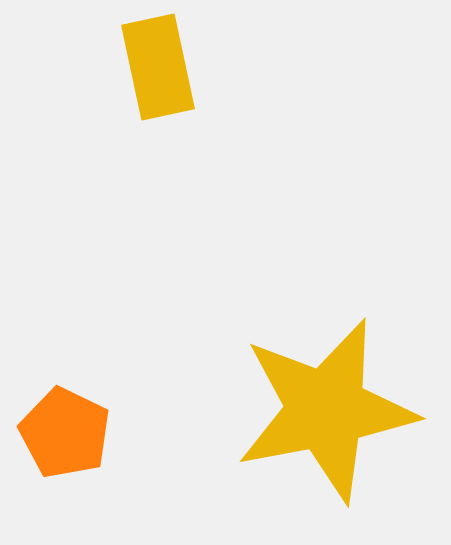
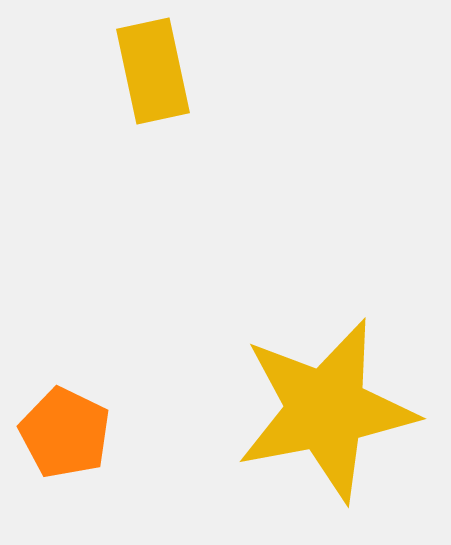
yellow rectangle: moved 5 px left, 4 px down
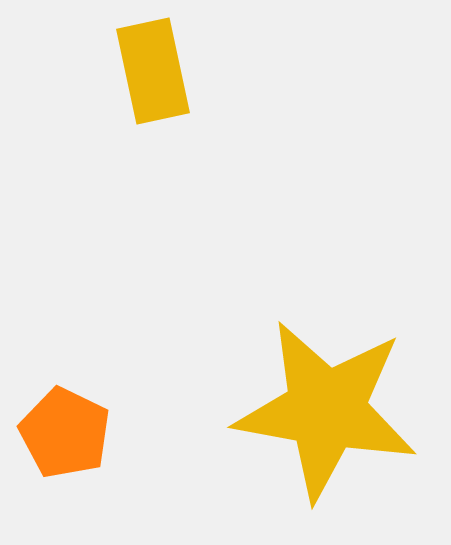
yellow star: rotated 21 degrees clockwise
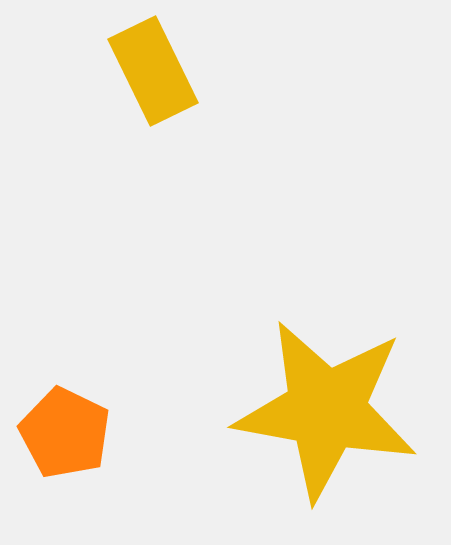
yellow rectangle: rotated 14 degrees counterclockwise
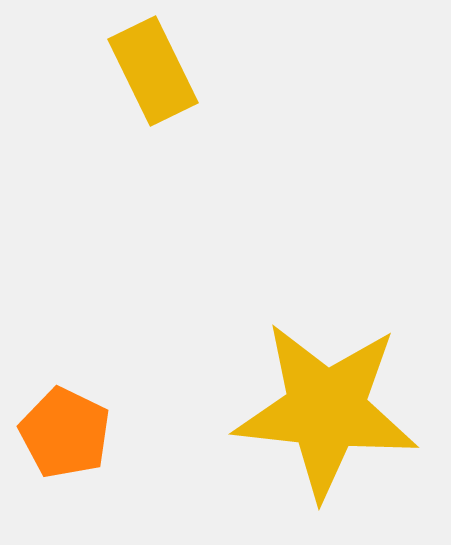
yellow star: rotated 4 degrees counterclockwise
